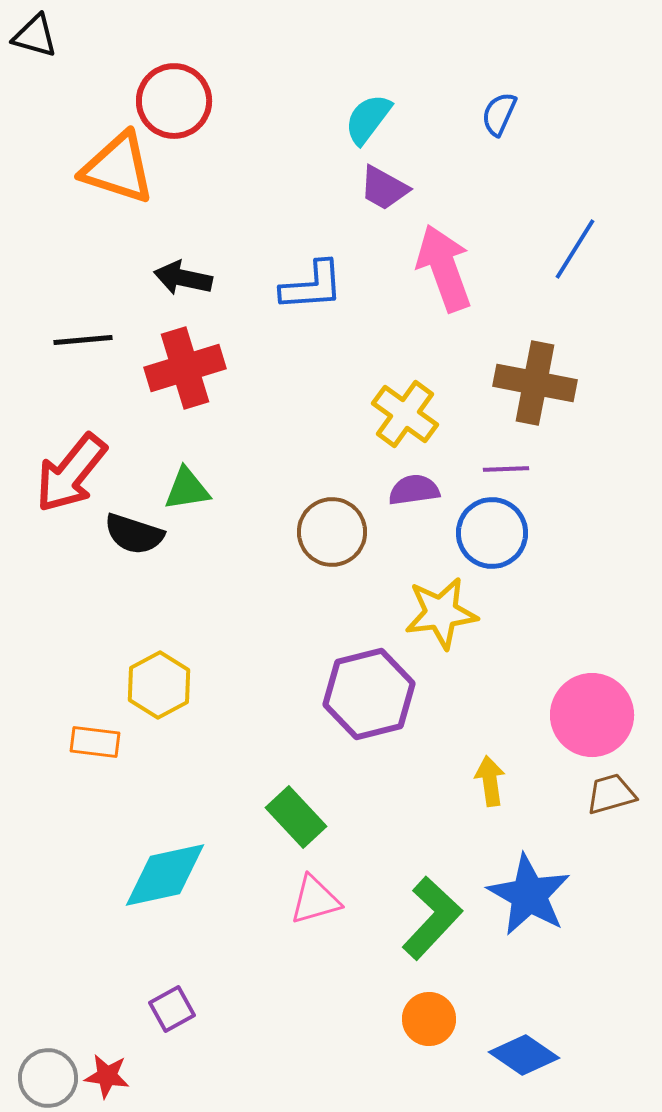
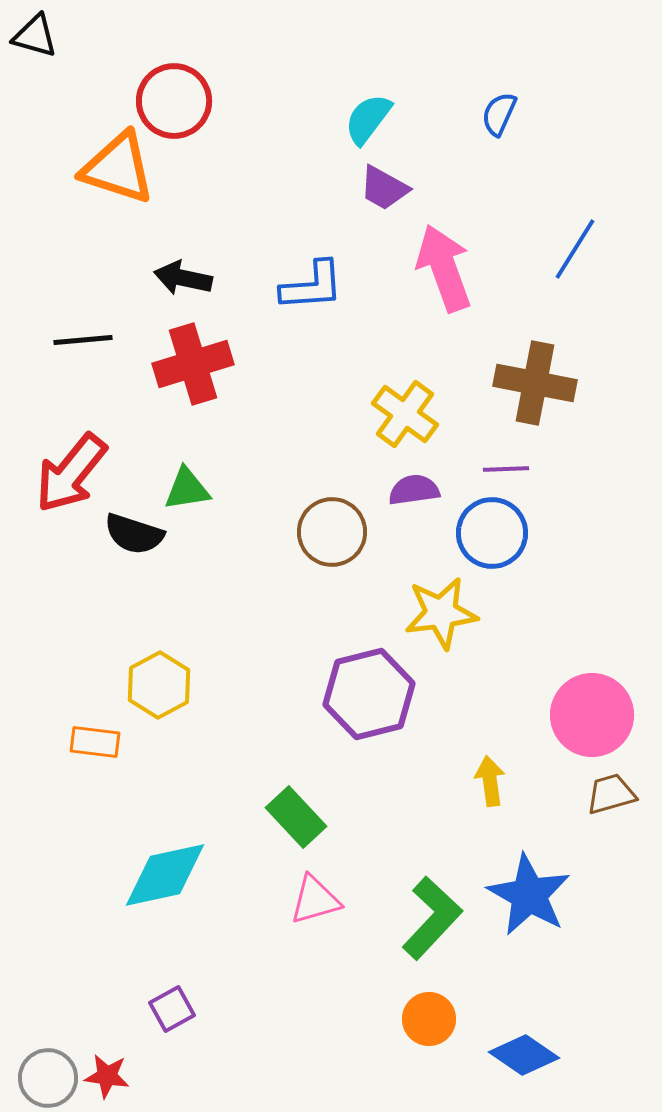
red cross: moved 8 px right, 4 px up
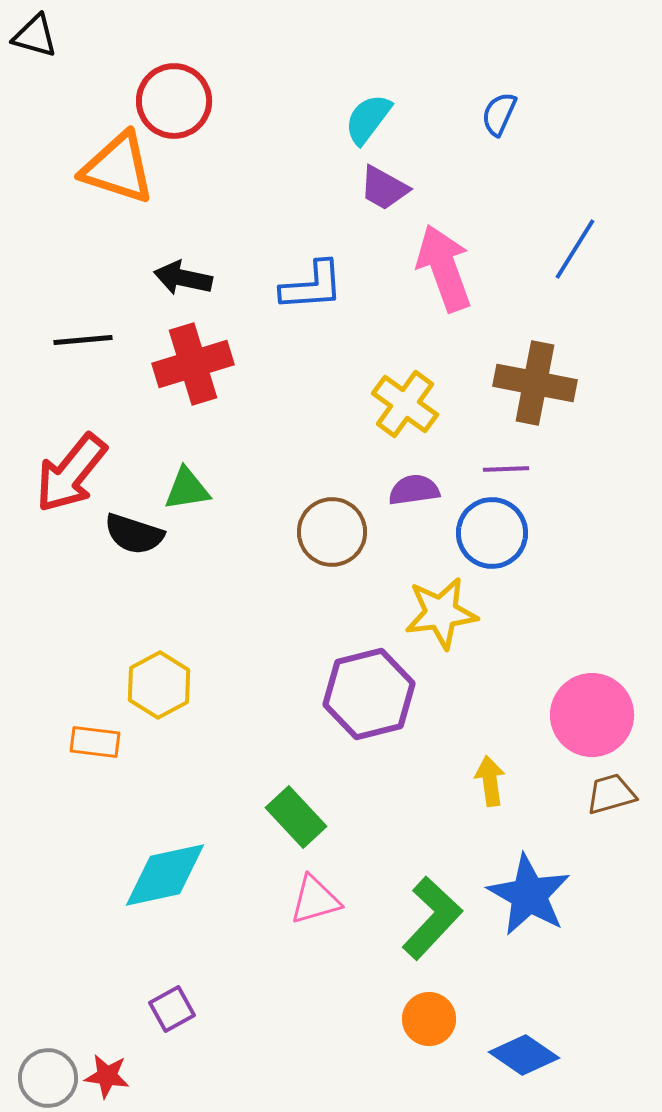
yellow cross: moved 10 px up
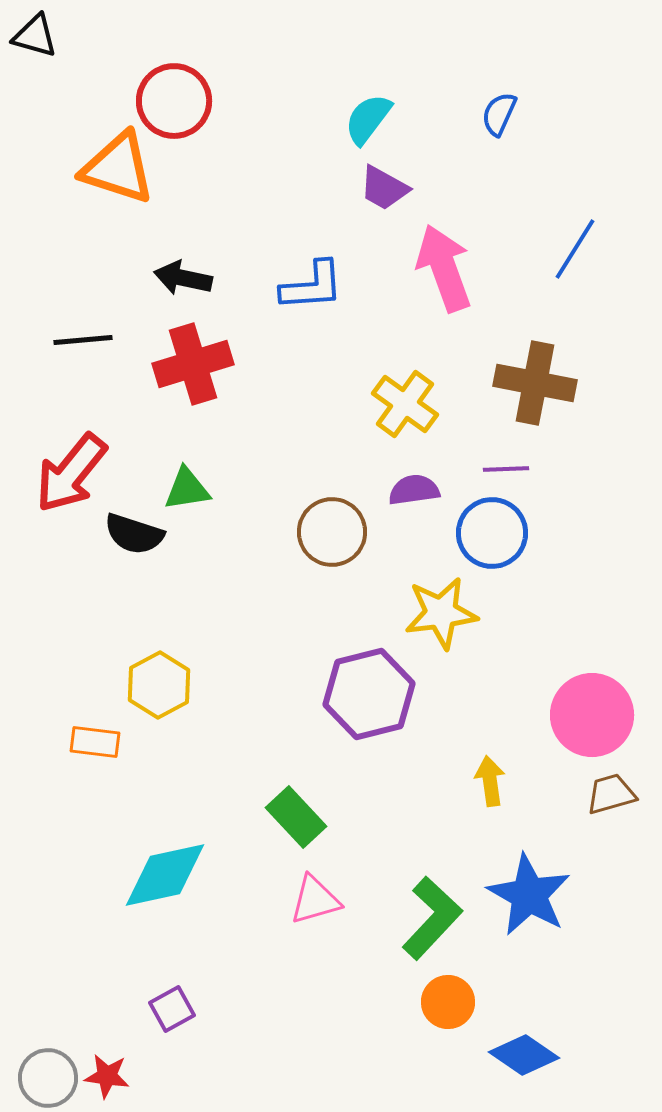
orange circle: moved 19 px right, 17 px up
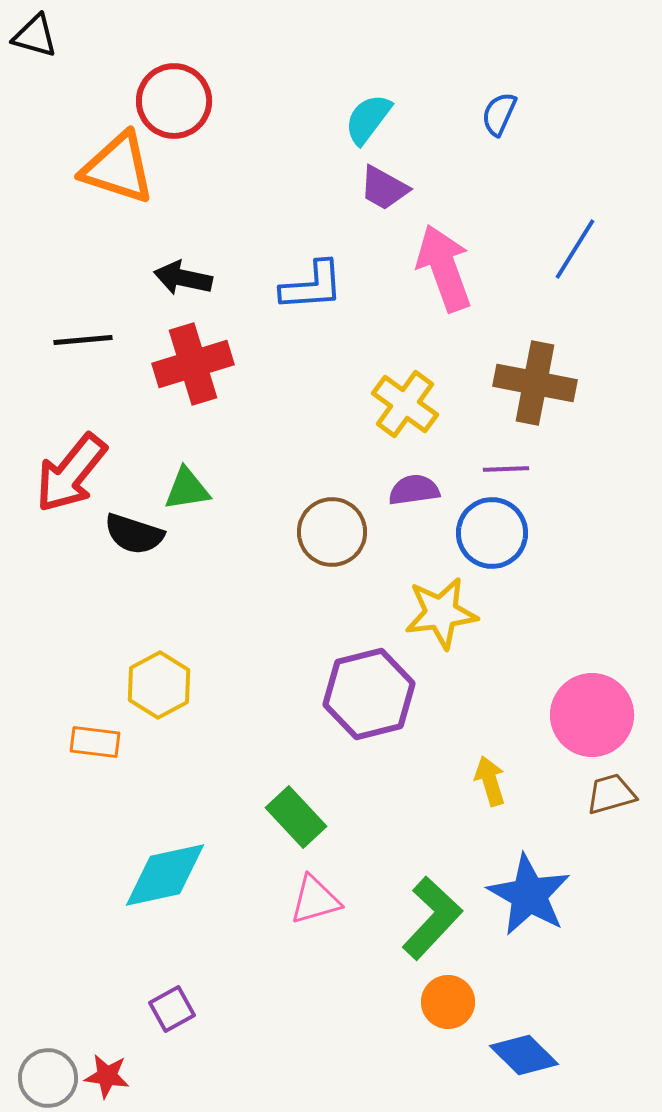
yellow arrow: rotated 9 degrees counterclockwise
blue diamond: rotated 10 degrees clockwise
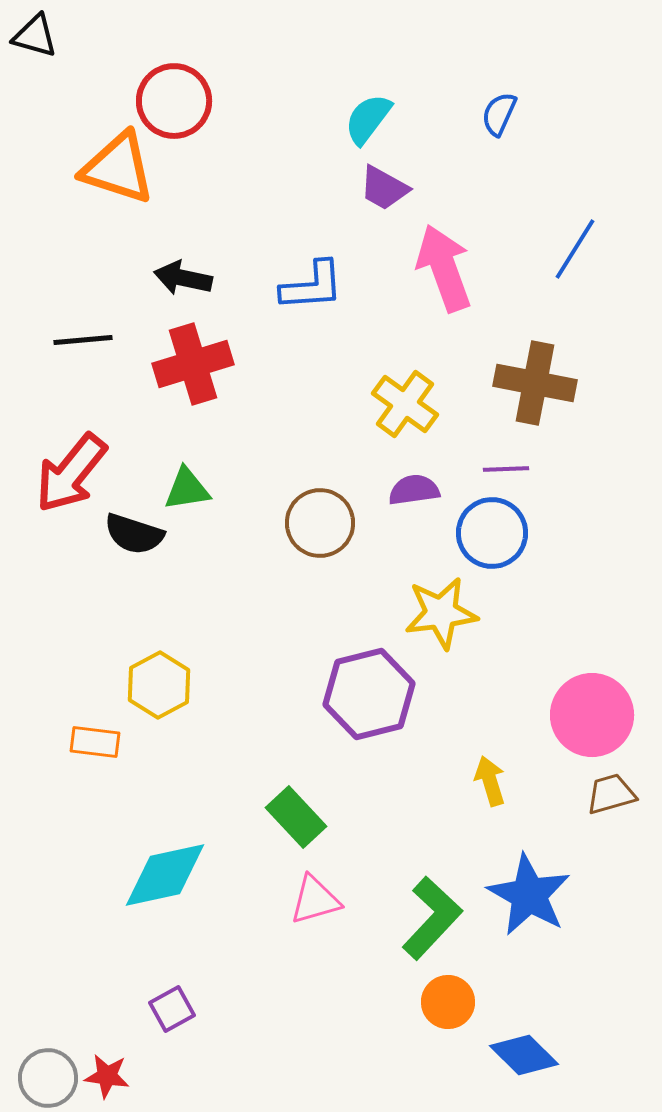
brown circle: moved 12 px left, 9 px up
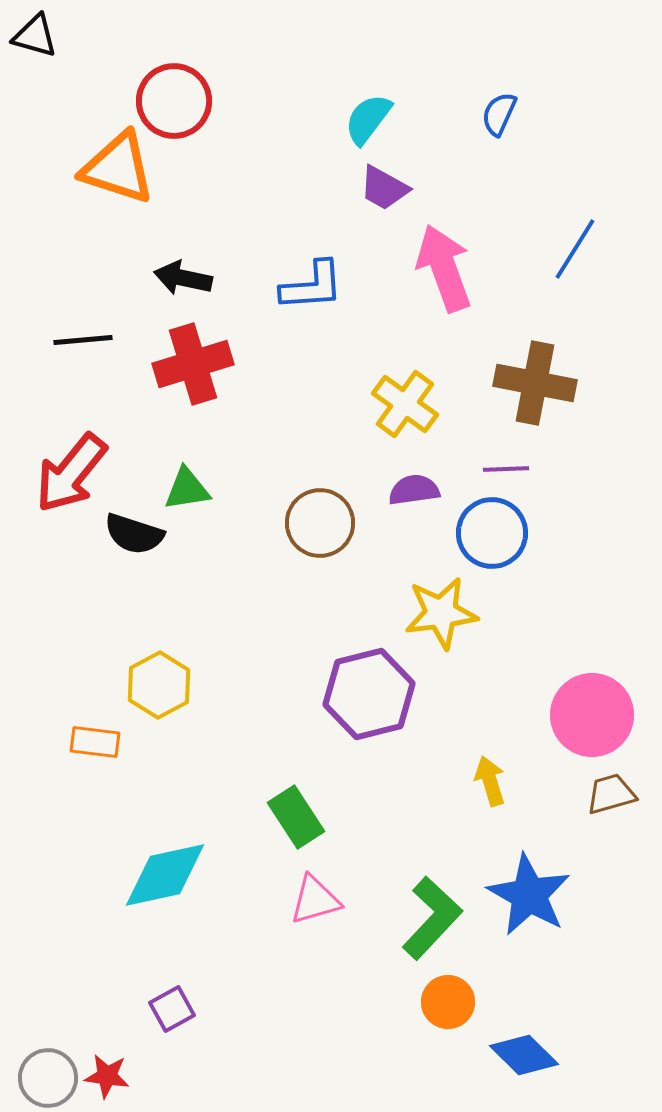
green rectangle: rotated 10 degrees clockwise
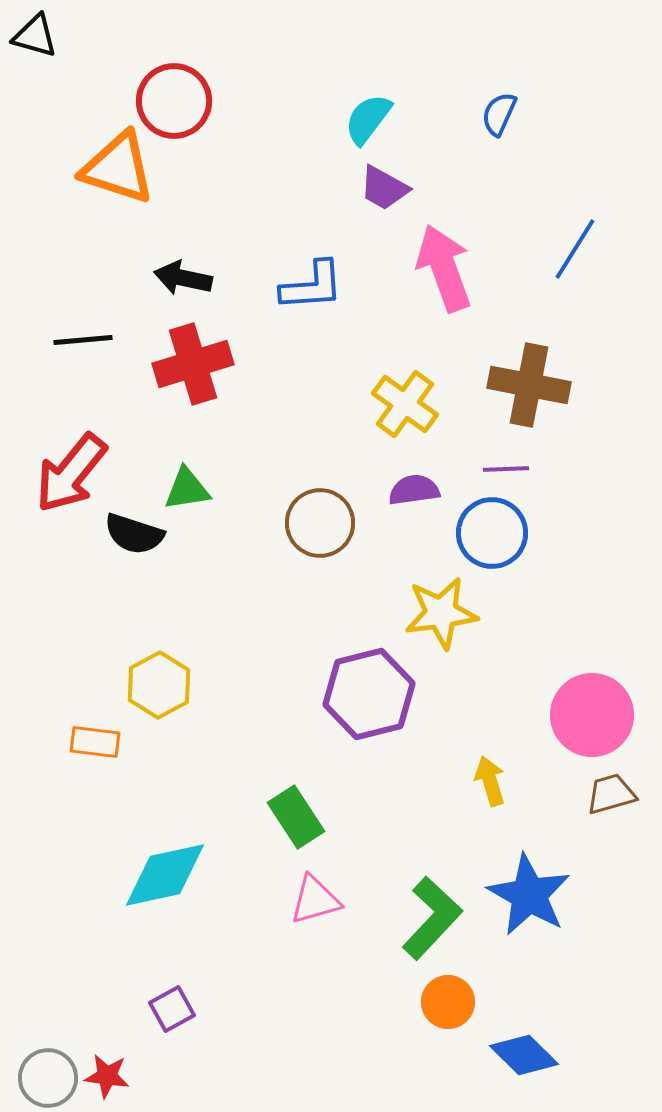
brown cross: moved 6 px left, 2 px down
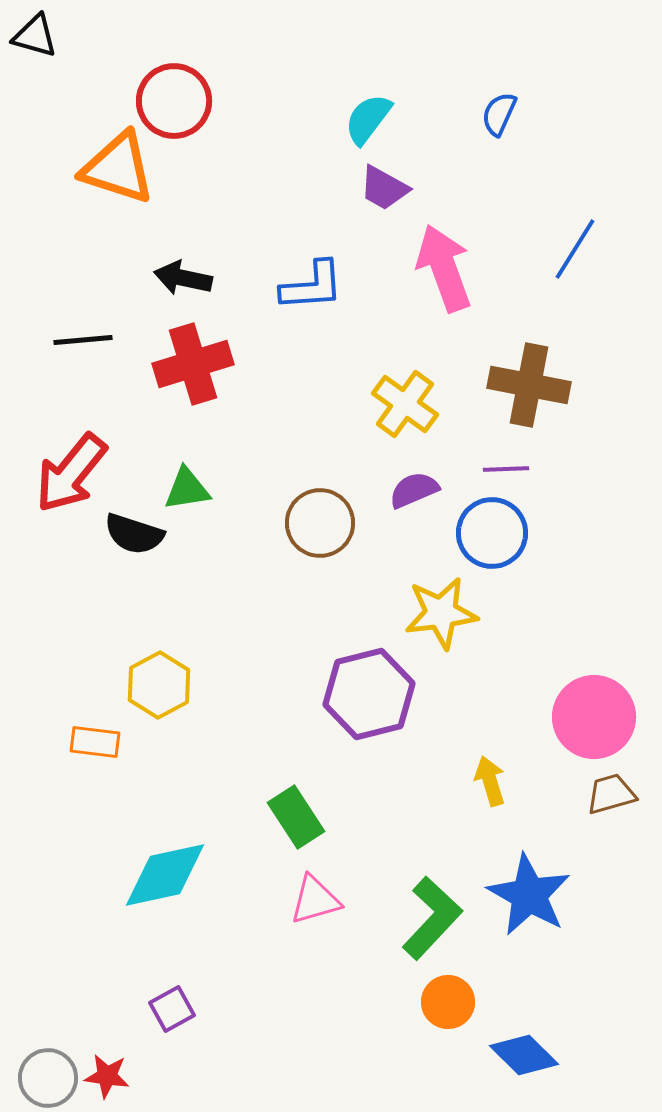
purple semicircle: rotated 15 degrees counterclockwise
pink circle: moved 2 px right, 2 px down
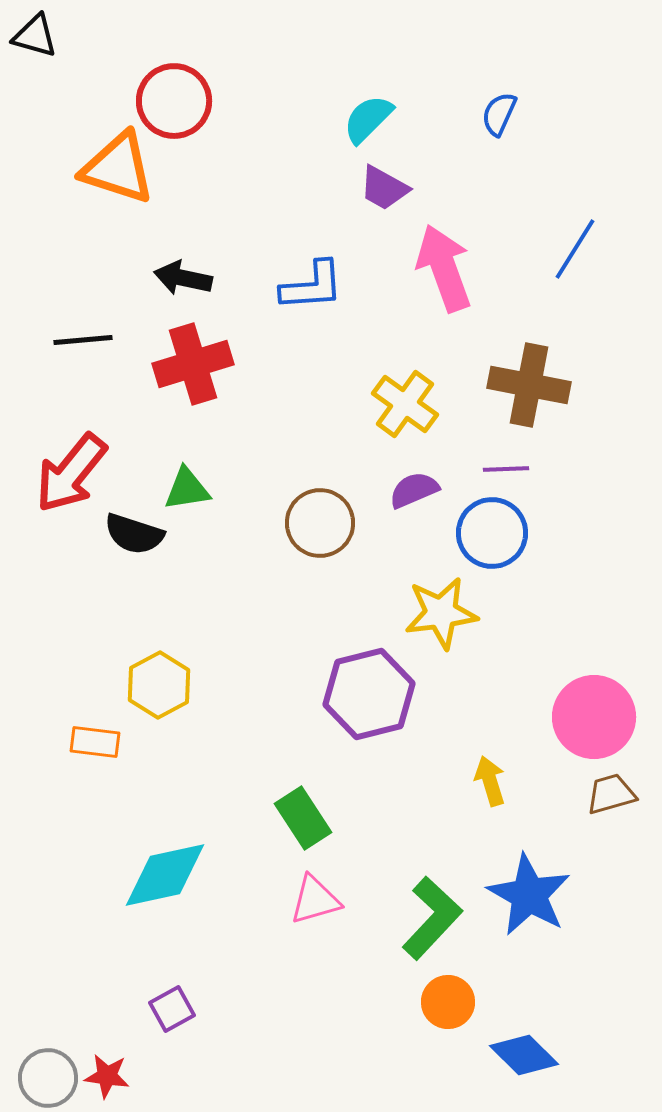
cyan semicircle: rotated 8 degrees clockwise
green rectangle: moved 7 px right, 1 px down
